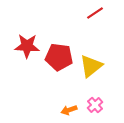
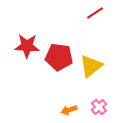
pink cross: moved 4 px right, 2 px down
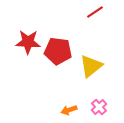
red line: moved 1 px up
red star: moved 1 px right, 4 px up
red pentagon: moved 1 px left, 6 px up
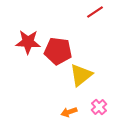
yellow triangle: moved 10 px left, 9 px down
orange arrow: moved 2 px down
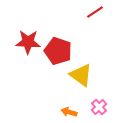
red pentagon: rotated 12 degrees clockwise
yellow triangle: rotated 45 degrees counterclockwise
orange arrow: rotated 35 degrees clockwise
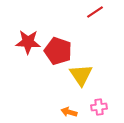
yellow triangle: rotated 20 degrees clockwise
pink cross: rotated 35 degrees clockwise
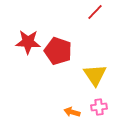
red line: rotated 12 degrees counterclockwise
yellow triangle: moved 14 px right
orange arrow: moved 3 px right
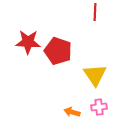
red line: rotated 42 degrees counterclockwise
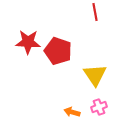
red line: rotated 12 degrees counterclockwise
pink cross: rotated 14 degrees counterclockwise
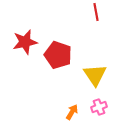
red line: moved 1 px right
red star: moved 3 px left; rotated 15 degrees counterclockwise
red pentagon: moved 4 px down
orange arrow: rotated 105 degrees clockwise
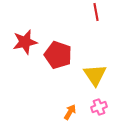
orange arrow: moved 2 px left
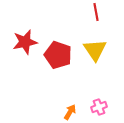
yellow triangle: moved 25 px up
